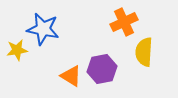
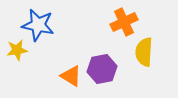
blue star: moved 5 px left, 4 px up
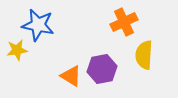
yellow semicircle: moved 3 px down
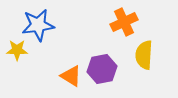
blue star: rotated 20 degrees counterclockwise
yellow star: rotated 10 degrees clockwise
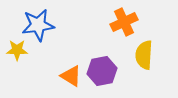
purple hexagon: moved 2 px down
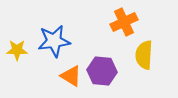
blue star: moved 16 px right, 16 px down
purple hexagon: rotated 16 degrees clockwise
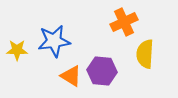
yellow semicircle: moved 1 px right, 1 px up
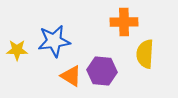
orange cross: rotated 24 degrees clockwise
